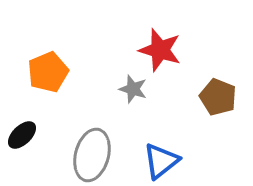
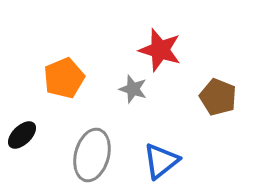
orange pentagon: moved 16 px right, 6 px down
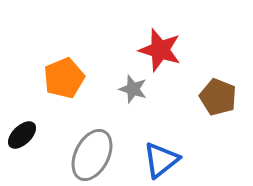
gray ellipse: rotated 12 degrees clockwise
blue triangle: moved 1 px up
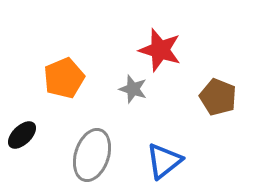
gray ellipse: rotated 9 degrees counterclockwise
blue triangle: moved 3 px right, 1 px down
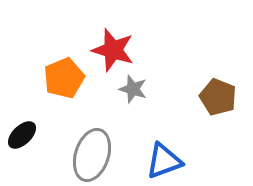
red star: moved 47 px left
blue triangle: rotated 18 degrees clockwise
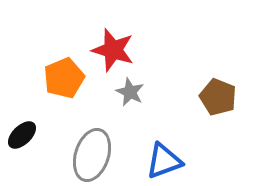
gray star: moved 3 px left, 3 px down; rotated 8 degrees clockwise
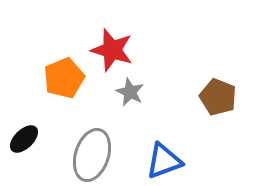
red star: moved 1 px left
black ellipse: moved 2 px right, 4 px down
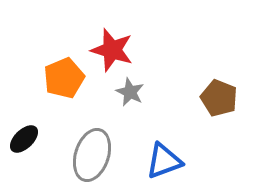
brown pentagon: moved 1 px right, 1 px down
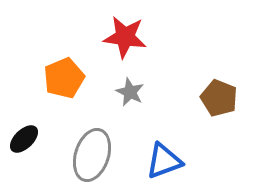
red star: moved 13 px right, 13 px up; rotated 9 degrees counterclockwise
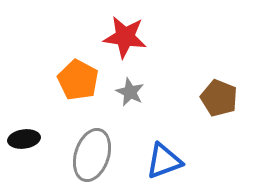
orange pentagon: moved 14 px right, 2 px down; rotated 21 degrees counterclockwise
black ellipse: rotated 36 degrees clockwise
